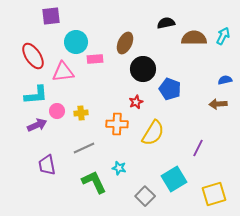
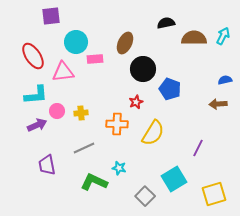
green L-shape: rotated 40 degrees counterclockwise
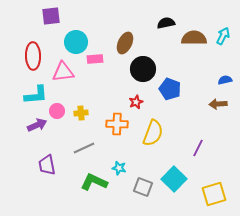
red ellipse: rotated 32 degrees clockwise
yellow semicircle: rotated 12 degrees counterclockwise
cyan square: rotated 15 degrees counterclockwise
gray square: moved 2 px left, 9 px up; rotated 24 degrees counterclockwise
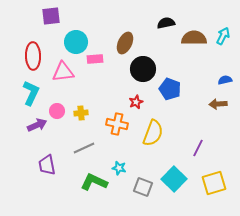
cyan L-shape: moved 5 px left, 2 px up; rotated 60 degrees counterclockwise
orange cross: rotated 10 degrees clockwise
yellow square: moved 11 px up
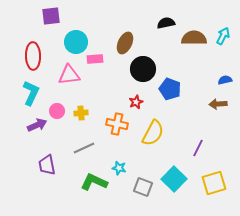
pink triangle: moved 6 px right, 3 px down
yellow semicircle: rotated 8 degrees clockwise
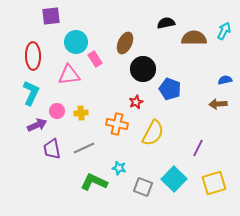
cyan arrow: moved 1 px right, 5 px up
pink rectangle: rotated 63 degrees clockwise
purple trapezoid: moved 5 px right, 16 px up
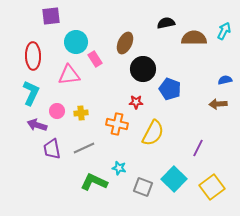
red star: rotated 24 degrees clockwise
purple arrow: rotated 138 degrees counterclockwise
yellow square: moved 2 px left, 4 px down; rotated 20 degrees counterclockwise
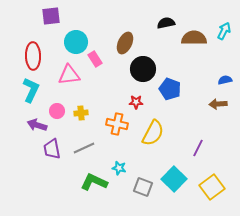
cyan L-shape: moved 3 px up
